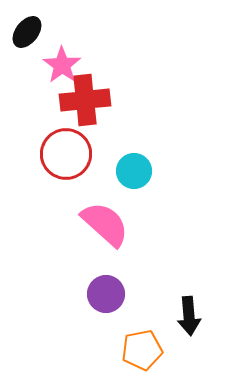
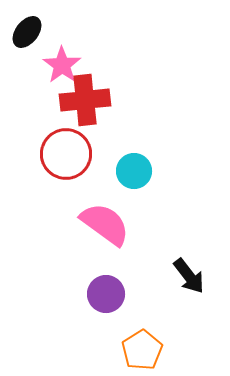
pink semicircle: rotated 6 degrees counterclockwise
black arrow: moved 40 px up; rotated 33 degrees counterclockwise
orange pentagon: rotated 21 degrees counterclockwise
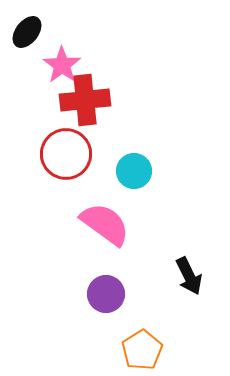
black arrow: rotated 12 degrees clockwise
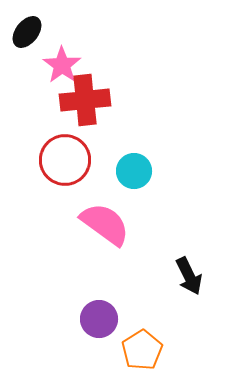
red circle: moved 1 px left, 6 px down
purple circle: moved 7 px left, 25 px down
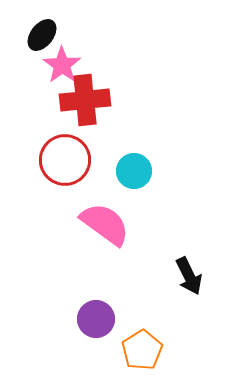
black ellipse: moved 15 px right, 3 px down
purple circle: moved 3 px left
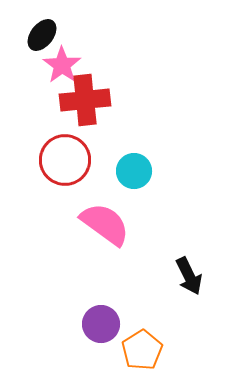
purple circle: moved 5 px right, 5 px down
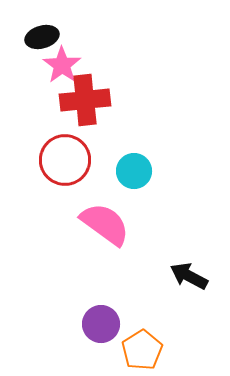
black ellipse: moved 2 px down; rotated 36 degrees clockwise
black arrow: rotated 144 degrees clockwise
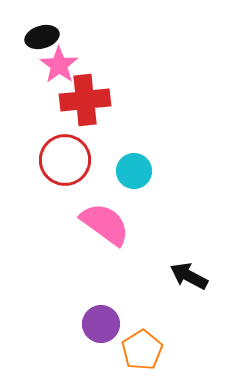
pink star: moved 3 px left
